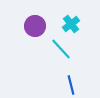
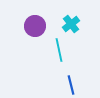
cyan line: moved 2 px left, 1 px down; rotated 30 degrees clockwise
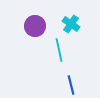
cyan cross: rotated 18 degrees counterclockwise
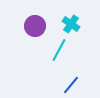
cyan line: rotated 40 degrees clockwise
blue line: rotated 54 degrees clockwise
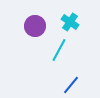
cyan cross: moved 1 px left, 2 px up
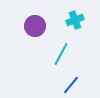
cyan cross: moved 5 px right, 2 px up; rotated 36 degrees clockwise
cyan line: moved 2 px right, 4 px down
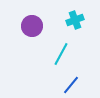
purple circle: moved 3 px left
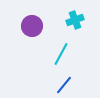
blue line: moved 7 px left
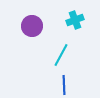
cyan line: moved 1 px down
blue line: rotated 42 degrees counterclockwise
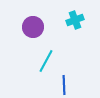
purple circle: moved 1 px right, 1 px down
cyan line: moved 15 px left, 6 px down
